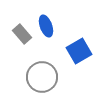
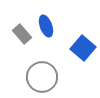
blue square: moved 4 px right, 3 px up; rotated 20 degrees counterclockwise
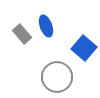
blue square: moved 1 px right
gray circle: moved 15 px right
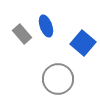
blue square: moved 1 px left, 5 px up
gray circle: moved 1 px right, 2 px down
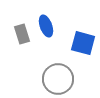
gray rectangle: rotated 24 degrees clockwise
blue square: rotated 25 degrees counterclockwise
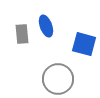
gray rectangle: rotated 12 degrees clockwise
blue square: moved 1 px right, 1 px down
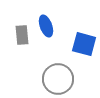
gray rectangle: moved 1 px down
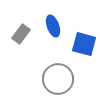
blue ellipse: moved 7 px right
gray rectangle: moved 1 px left, 1 px up; rotated 42 degrees clockwise
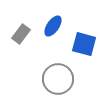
blue ellipse: rotated 55 degrees clockwise
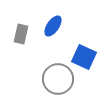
gray rectangle: rotated 24 degrees counterclockwise
blue square: moved 13 px down; rotated 10 degrees clockwise
